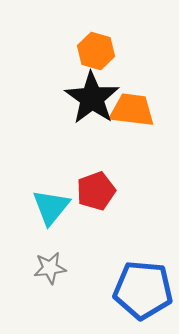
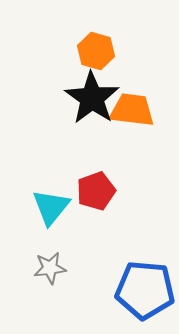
blue pentagon: moved 2 px right
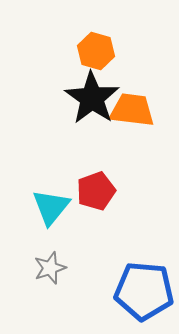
gray star: rotated 12 degrees counterclockwise
blue pentagon: moved 1 px left, 1 px down
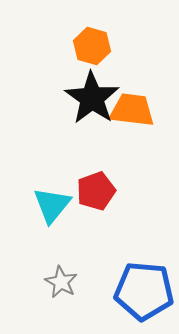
orange hexagon: moved 4 px left, 5 px up
cyan triangle: moved 1 px right, 2 px up
gray star: moved 11 px right, 14 px down; rotated 24 degrees counterclockwise
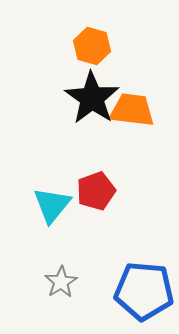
gray star: rotated 12 degrees clockwise
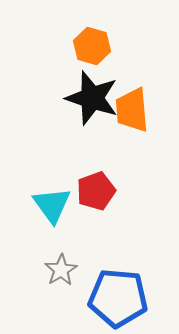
black star: rotated 16 degrees counterclockwise
orange trapezoid: rotated 102 degrees counterclockwise
cyan triangle: rotated 15 degrees counterclockwise
gray star: moved 12 px up
blue pentagon: moved 26 px left, 7 px down
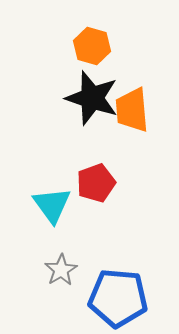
red pentagon: moved 8 px up
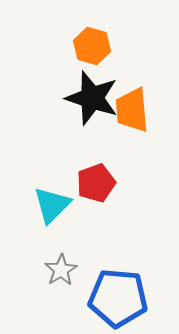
cyan triangle: rotated 21 degrees clockwise
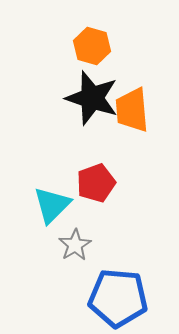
gray star: moved 14 px right, 25 px up
